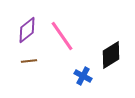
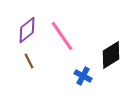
brown line: rotated 70 degrees clockwise
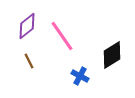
purple diamond: moved 4 px up
black diamond: moved 1 px right
blue cross: moved 3 px left
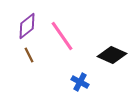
black diamond: rotated 56 degrees clockwise
brown line: moved 6 px up
blue cross: moved 6 px down
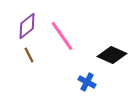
blue cross: moved 7 px right
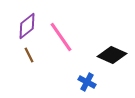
pink line: moved 1 px left, 1 px down
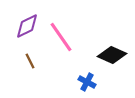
purple diamond: rotated 12 degrees clockwise
brown line: moved 1 px right, 6 px down
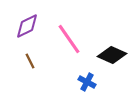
pink line: moved 8 px right, 2 px down
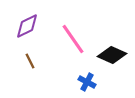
pink line: moved 4 px right
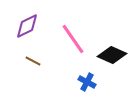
brown line: moved 3 px right; rotated 35 degrees counterclockwise
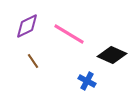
pink line: moved 4 px left, 5 px up; rotated 24 degrees counterclockwise
brown line: rotated 28 degrees clockwise
blue cross: moved 1 px up
